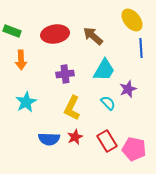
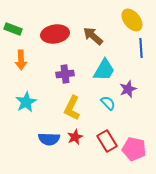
green rectangle: moved 1 px right, 2 px up
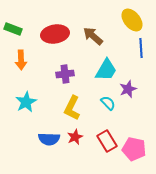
cyan trapezoid: moved 2 px right
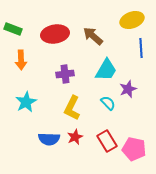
yellow ellipse: rotated 70 degrees counterclockwise
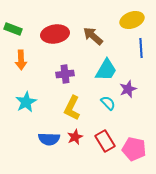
red rectangle: moved 2 px left
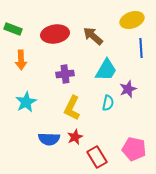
cyan semicircle: rotated 56 degrees clockwise
red rectangle: moved 8 px left, 16 px down
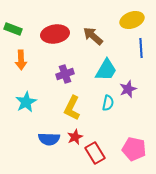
purple cross: rotated 12 degrees counterclockwise
red rectangle: moved 2 px left, 4 px up
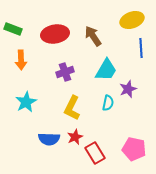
brown arrow: rotated 15 degrees clockwise
purple cross: moved 2 px up
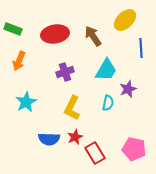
yellow ellipse: moved 7 px left; rotated 25 degrees counterclockwise
orange arrow: moved 2 px left, 1 px down; rotated 24 degrees clockwise
